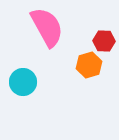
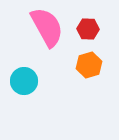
red hexagon: moved 16 px left, 12 px up
cyan circle: moved 1 px right, 1 px up
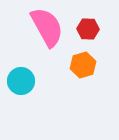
orange hexagon: moved 6 px left
cyan circle: moved 3 px left
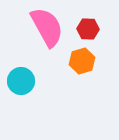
orange hexagon: moved 1 px left, 4 px up
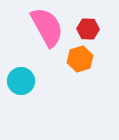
orange hexagon: moved 2 px left, 2 px up
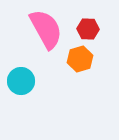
pink semicircle: moved 1 px left, 2 px down
